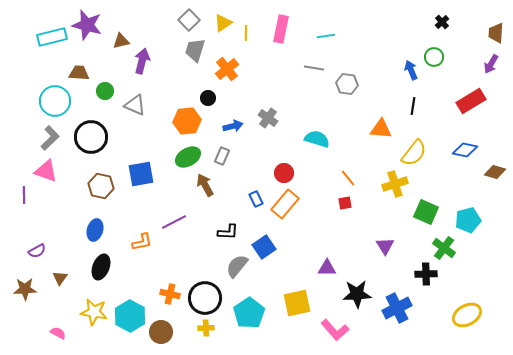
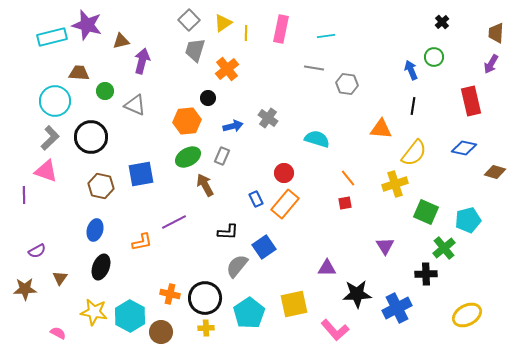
red rectangle at (471, 101): rotated 72 degrees counterclockwise
blue diamond at (465, 150): moved 1 px left, 2 px up
green cross at (444, 248): rotated 15 degrees clockwise
yellow square at (297, 303): moved 3 px left, 1 px down
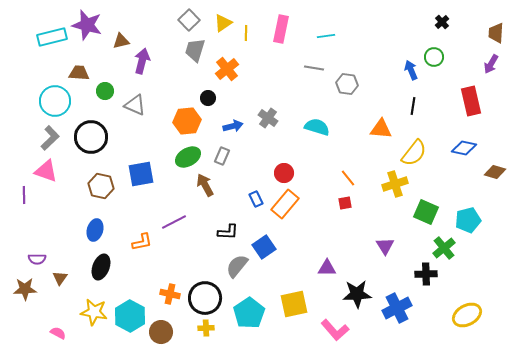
cyan semicircle at (317, 139): moved 12 px up
purple semicircle at (37, 251): moved 8 px down; rotated 30 degrees clockwise
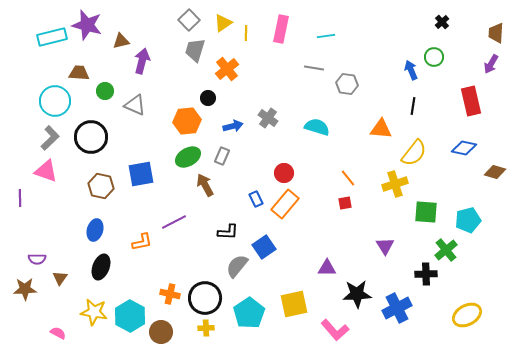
purple line at (24, 195): moved 4 px left, 3 px down
green square at (426, 212): rotated 20 degrees counterclockwise
green cross at (444, 248): moved 2 px right, 2 px down
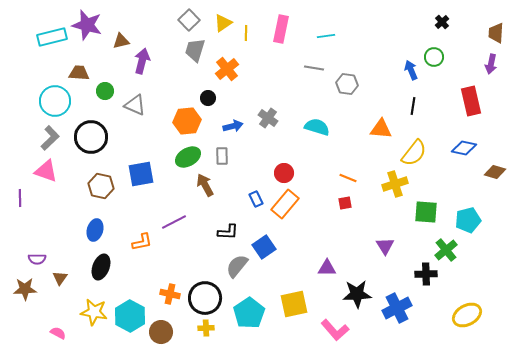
purple arrow at (491, 64): rotated 18 degrees counterclockwise
gray rectangle at (222, 156): rotated 24 degrees counterclockwise
orange line at (348, 178): rotated 30 degrees counterclockwise
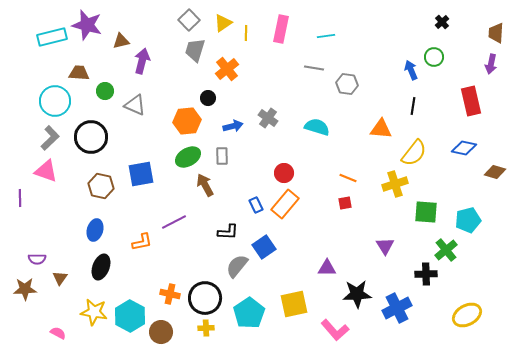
blue rectangle at (256, 199): moved 6 px down
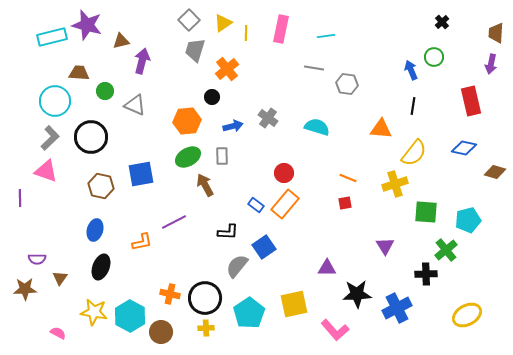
black circle at (208, 98): moved 4 px right, 1 px up
blue rectangle at (256, 205): rotated 28 degrees counterclockwise
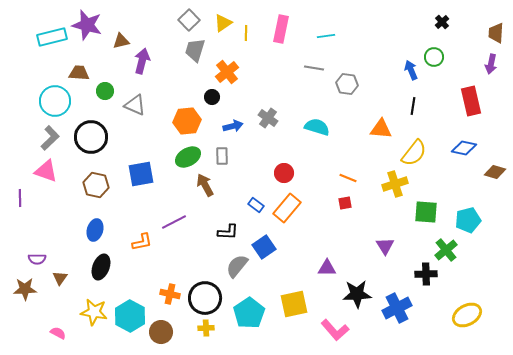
orange cross at (227, 69): moved 3 px down
brown hexagon at (101, 186): moved 5 px left, 1 px up
orange rectangle at (285, 204): moved 2 px right, 4 px down
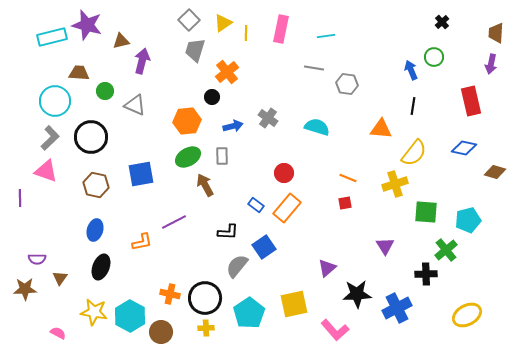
purple triangle at (327, 268): rotated 42 degrees counterclockwise
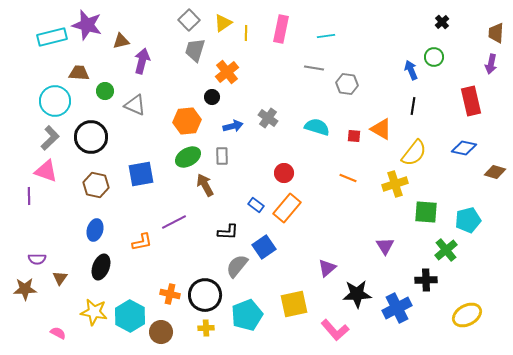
orange triangle at (381, 129): rotated 25 degrees clockwise
purple line at (20, 198): moved 9 px right, 2 px up
red square at (345, 203): moved 9 px right, 67 px up; rotated 16 degrees clockwise
black cross at (426, 274): moved 6 px down
black circle at (205, 298): moved 3 px up
cyan pentagon at (249, 313): moved 2 px left, 2 px down; rotated 12 degrees clockwise
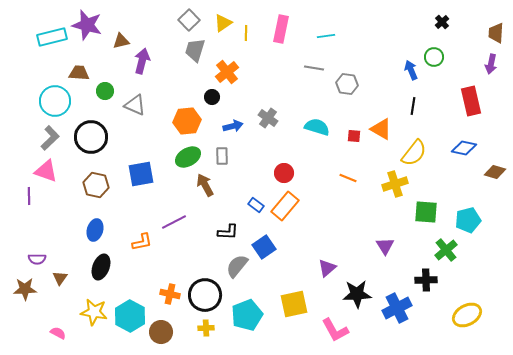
orange rectangle at (287, 208): moved 2 px left, 2 px up
pink L-shape at (335, 330): rotated 12 degrees clockwise
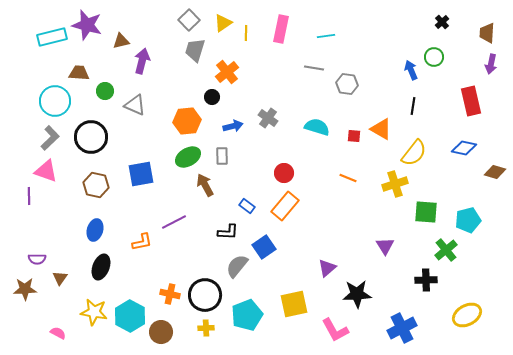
brown trapezoid at (496, 33): moved 9 px left
blue rectangle at (256, 205): moved 9 px left, 1 px down
blue cross at (397, 308): moved 5 px right, 20 px down
